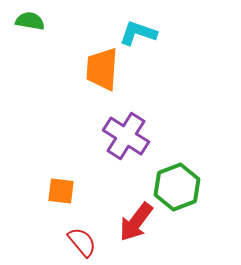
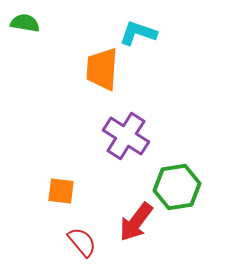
green semicircle: moved 5 px left, 2 px down
green hexagon: rotated 12 degrees clockwise
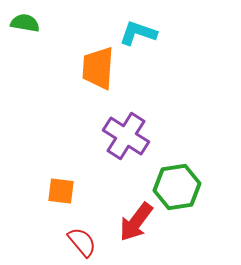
orange trapezoid: moved 4 px left, 1 px up
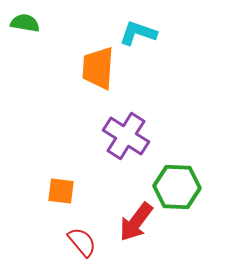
green hexagon: rotated 12 degrees clockwise
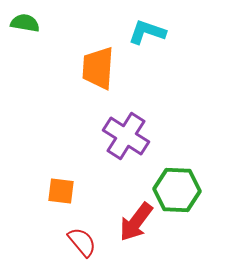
cyan L-shape: moved 9 px right, 1 px up
green hexagon: moved 3 px down
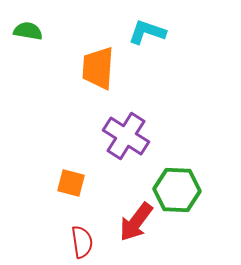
green semicircle: moved 3 px right, 8 px down
orange square: moved 10 px right, 8 px up; rotated 8 degrees clockwise
red semicircle: rotated 32 degrees clockwise
